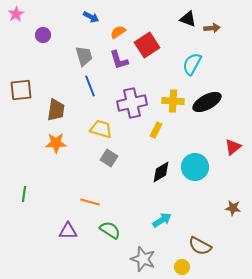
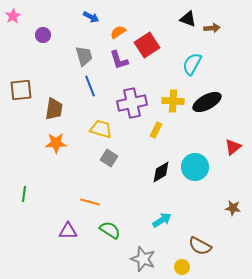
pink star: moved 3 px left, 2 px down
brown trapezoid: moved 2 px left, 1 px up
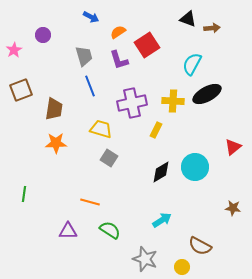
pink star: moved 1 px right, 34 px down
brown square: rotated 15 degrees counterclockwise
black ellipse: moved 8 px up
gray star: moved 2 px right
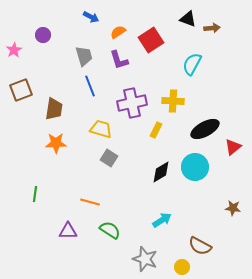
red square: moved 4 px right, 5 px up
black ellipse: moved 2 px left, 35 px down
green line: moved 11 px right
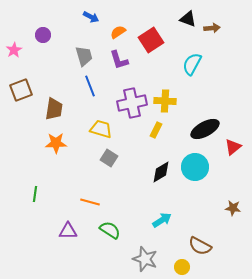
yellow cross: moved 8 px left
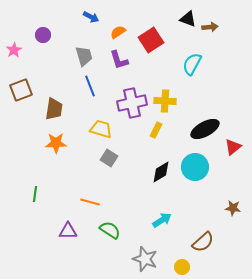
brown arrow: moved 2 px left, 1 px up
brown semicircle: moved 3 px right, 4 px up; rotated 70 degrees counterclockwise
